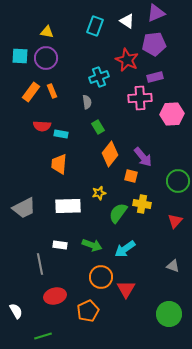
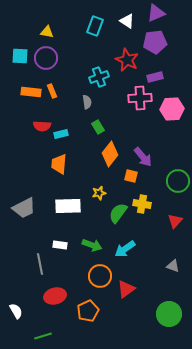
purple pentagon at (154, 44): moved 1 px right, 2 px up
orange rectangle at (31, 92): rotated 60 degrees clockwise
pink hexagon at (172, 114): moved 5 px up
cyan rectangle at (61, 134): rotated 24 degrees counterclockwise
orange circle at (101, 277): moved 1 px left, 1 px up
red triangle at (126, 289): rotated 24 degrees clockwise
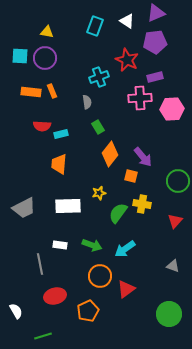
purple circle at (46, 58): moved 1 px left
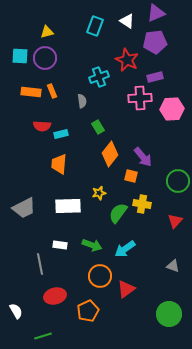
yellow triangle at (47, 32): rotated 24 degrees counterclockwise
gray semicircle at (87, 102): moved 5 px left, 1 px up
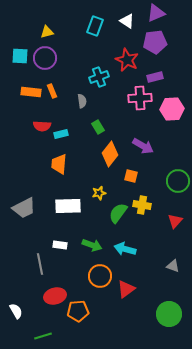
purple arrow at (143, 157): moved 11 px up; rotated 20 degrees counterclockwise
yellow cross at (142, 204): moved 1 px down
cyan arrow at (125, 249): rotated 50 degrees clockwise
orange pentagon at (88, 311): moved 10 px left; rotated 20 degrees clockwise
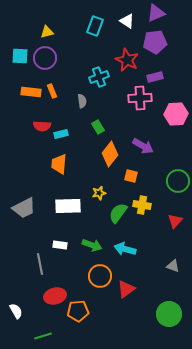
pink hexagon at (172, 109): moved 4 px right, 5 px down
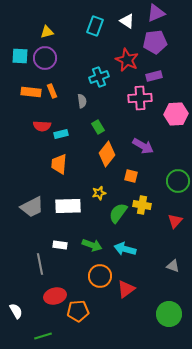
purple rectangle at (155, 77): moved 1 px left, 1 px up
orange diamond at (110, 154): moved 3 px left
gray trapezoid at (24, 208): moved 8 px right, 1 px up
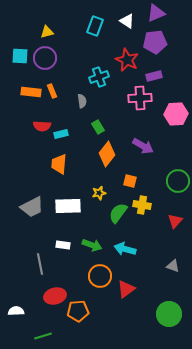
orange square at (131, 176): moved 1 px left, 5 px down
white rectangle at (60, 245): moved 3 px right
white semicircle at (16, 311): rotated 63 degrees counterclockwise
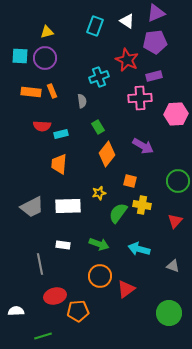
green arrow at (92, 245): moved 7 px right, 1 px up
cyan arrow at (125, 249): moved 14 px right
green circle at (169, 314): moved 1 px up
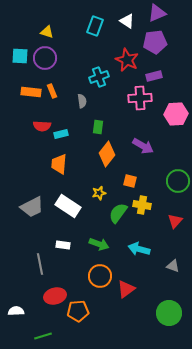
purple triangle at (156, 13): moved 1 px right
yellow triangle at (47, 32): rotated 32 degrees clockwise
green rectangle at (98, 127): rotated 40 degrees clockwise
white rectangle at (68, 206): rotated 35 degrees clockwise
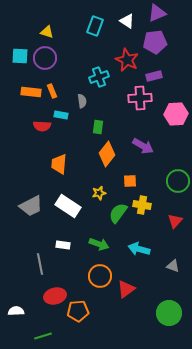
cyan rectangle at (61, 134): moved 19 px up; rotated 24 degrees clockwise
orange square at (130, 181): rotated 16 degrees counterclockwise
gray trapezoid at (32, 207): moved 1 px left, 1 px up
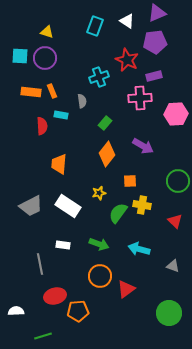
red semicircle at (42, 126): rotated 96 degrees counterclockwise
green rectangle at (98, 127): moved 7 px right, 4 px up; rotated 32 degrees clockwise
red triangle at (175, 221): rotated 28 degrees counterclockwise
